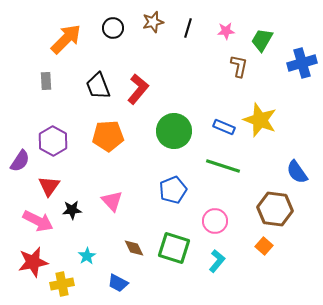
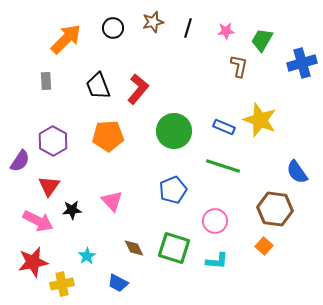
cyan L-shape: rotated 55 degrees clockwise
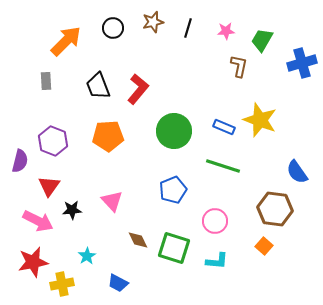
orange arrow: moved 2 px down
purple hexagon: rotated 8 degrees counterclockwise
purple semicircle: rotated 20 degrees counterclockwise
brown diamond: moved 4 px right, 8 px up
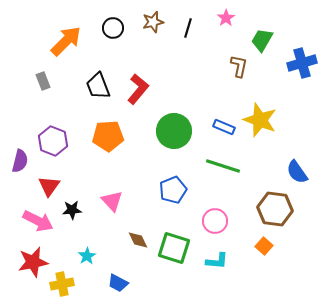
pink star: moved 13 px up; rotated 30 degrees counterclockwise
gray rectangle: moved 3 px left; rotated 18 degrees counterclockwise
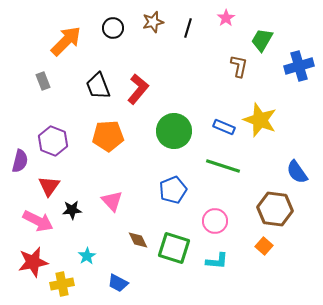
blue cross: moved 3 px left, 3 px down
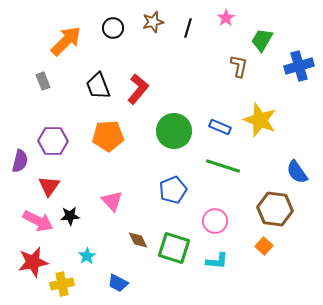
blue rectangle: moved 4 px left
purple hexagon: rotated 20 degrees counterclockwise
black star: moved 2 px left, 6 px down
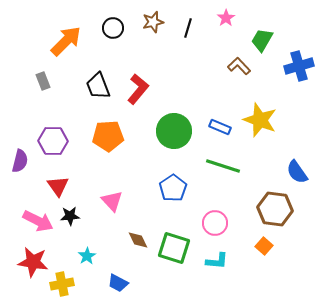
brown L-shape: rotated 55 degrees counterclockwise
red triangle: moved 9 px right; rotated 10 degrees counterclockwise
blue pentagon: moved 2 px up; rotated 12 degrees counterclockwise
pink circle: moved 2 px down
red star: rotated 20 degrees clockwise
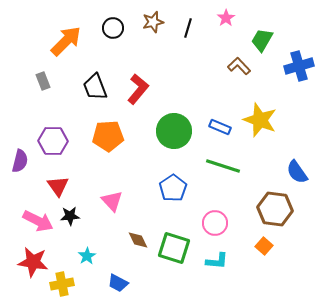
black trapezoid: moved 3 px left, 1 px down
